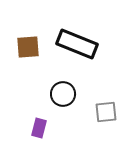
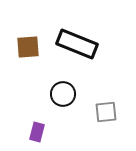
purple rectangle: moved 2 px left, 4 px down
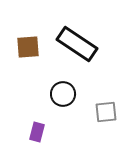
black rectangle: rotated 12 degrees clockwise
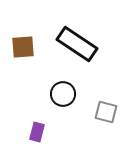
brown square: moved 5 px left
gray square: rotated 20 degrees clockwise
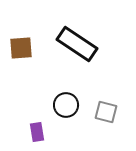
brown square: moved 2 px left, 1 px down
black circle: moved 3 px right, 11 px down
purple rectangle: rotated 24 degrees counterclockwise
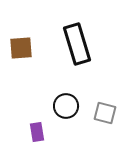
black rectangle: rotated 39 degrees clockwise
black circle: moved 1 px down
gray square: moved 1 px left, 1 px down
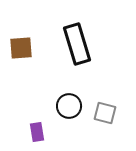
black circle: moved 3 px right
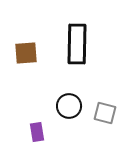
black rectangle: rotated 18 degrees clockwise
brown square: moved 5 px right, 5 px down
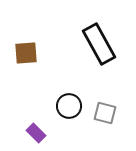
black rectangle: moved 22 px right; rotated 30 degrees counterclockwise
purple rectangle: moved 1 px left, 1 px down; rotated 36 degrees counterclockwise
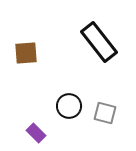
black rectangle: moved 2 px up; rotated 9 degrees counterclockwise
